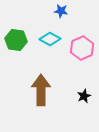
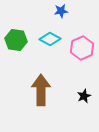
blue star: rotated 16 degrees counterclockwise
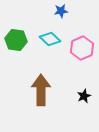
cyan diamond: rotated 15 degrees clockwise
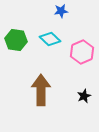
pink hexagon: moved 4 px down
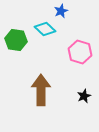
blue star: rotated 16 degrees counterclockwise
cyan diamond: moved 5 px left, 10 px up
pink hexagon: moved 2 px left; rotated 20 degrees counterclockwise
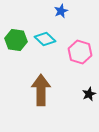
cyan diamond: moved 10 px down
black star: moved 5 px right, 2 px up
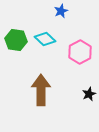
pink hexagon: rotated 15 degrees clockwise
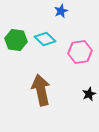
pink hexagon: rotated 20 degrees clockwise
brown arrow: rotated 12 degrees counterclockwise
